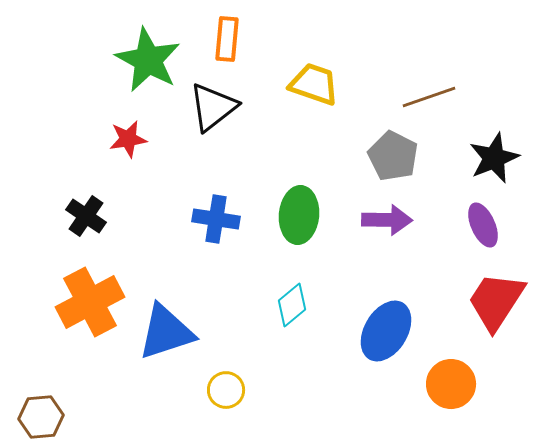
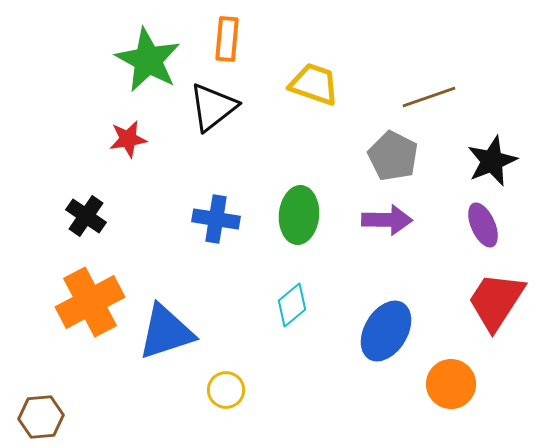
black star: moved 2 px left, 3 px down
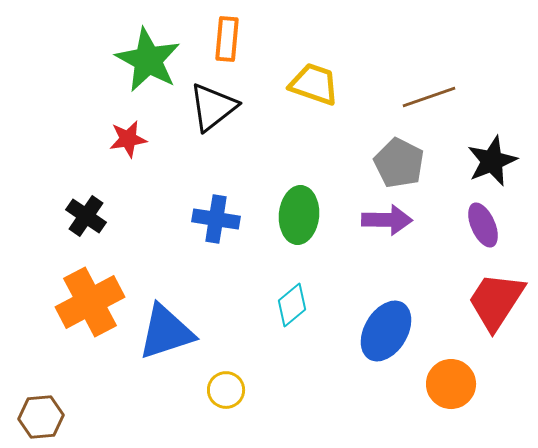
gray pentagon: moved 6 px right, 7 px down
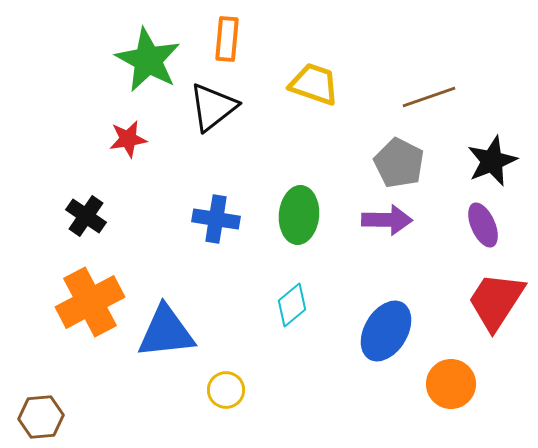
blue triangle: rotated 12 degrees clockwise
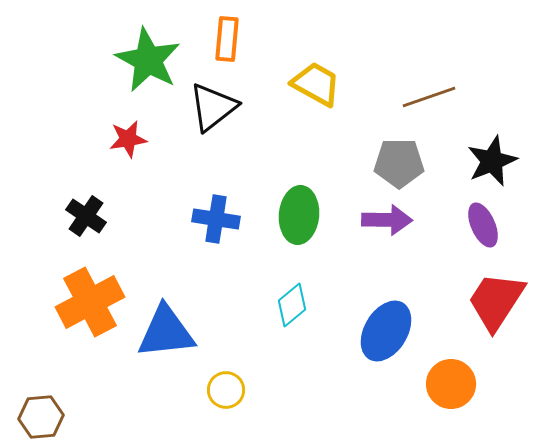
yellow trapezoid: moved 2 px right; rotated 10 degrees clockwise
gray pentagon: rotated 27 degrees counterclockwise
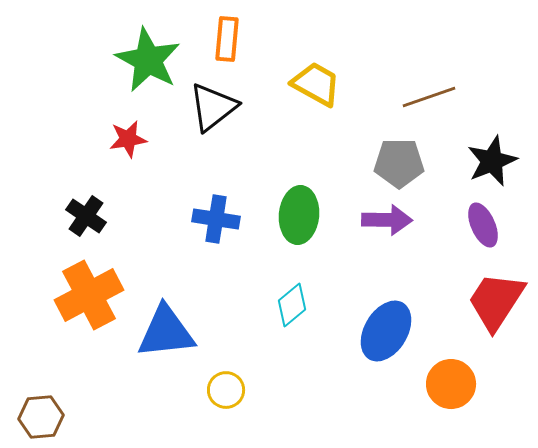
orange cross: moved 1 px left, 7 px up
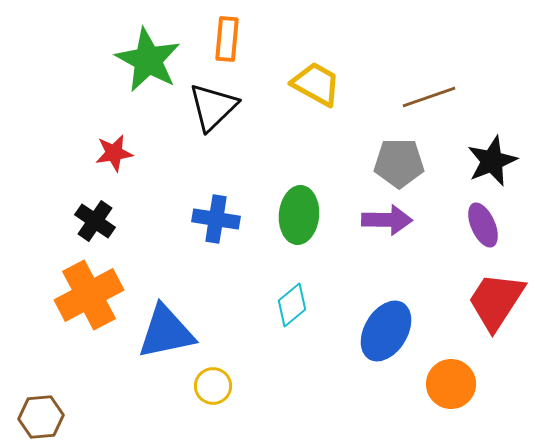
black triangle: rotated 6 degrees counterclockwise
red star: moved 14 px left, 14 px down
black cross: moved 9 px right, 5 px down
blue triangle: rotated 6 degrees counterclockwise
yellow circle: moved 13 px left, 4 px up
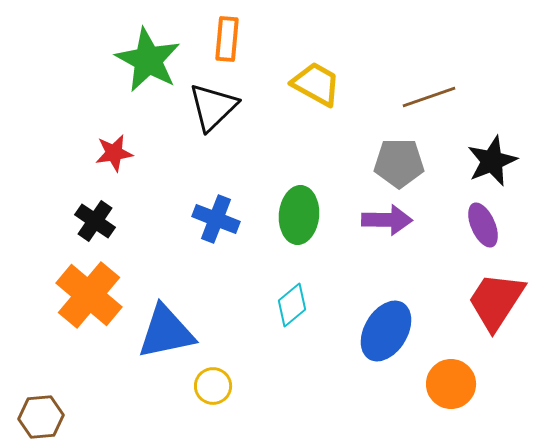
blue cross: rotated 12 degrees clockwise
orange cross: rotated 22 degrees counterclockwise
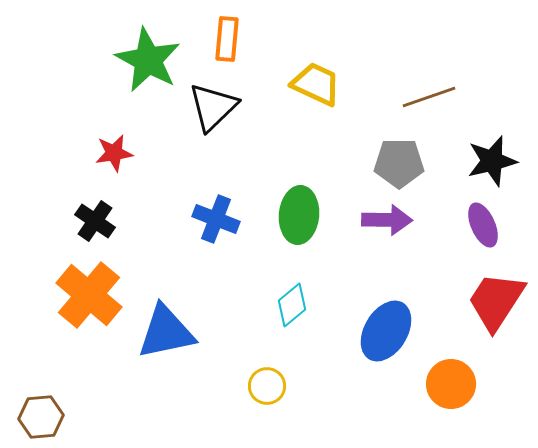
yellow trapezoid: rotated 4 degrees counterclockwise
black star: rotated 9 degrees clockwise
yellow circle: moved 54 px right
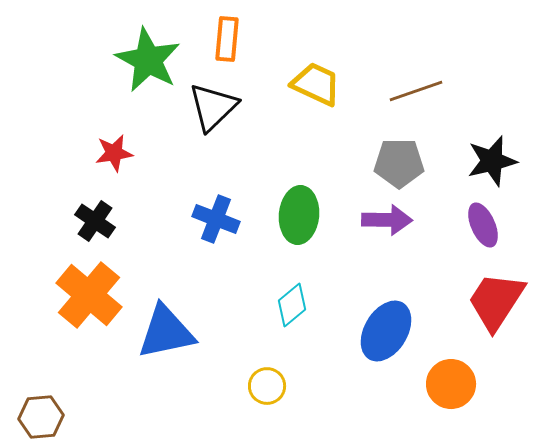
brown line: moved 13 px left, 6 px up
